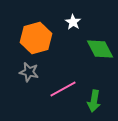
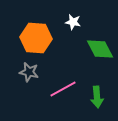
white star: rotated 21 degrees counterclockwise
orange hexagon: rotated 20 degrees clockwise
green arrow: moved 3 px right, 4 px up; rotated 15 degrees counterclockwise
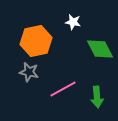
orange hexagon: moved 3 px down; rotated 16 degrees counterclockwise
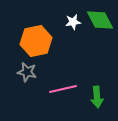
white star: rotated 21 degrees counterclockwise
green diamond: moved 29 px up
gray star: moved 2 px left
pink line: rotated 16 degrees clockwise
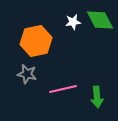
gray star: moved 2 px down
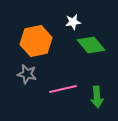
green diamond: moved 9 px left, 25 px down; rotated 12 degrees counterclockwise
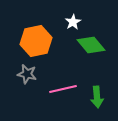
white star: rotated 21 degrees counterclockwise
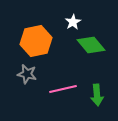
green arrow: moved 2 px up
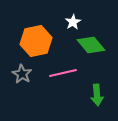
gray star: moved 5 px left; rotated 18 degrees clockwise
pink line: moved 16 px up
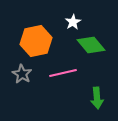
green arrow: moved 3 px down
